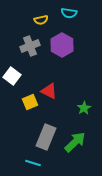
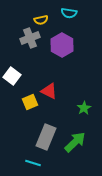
gray cross: moved 8 px up
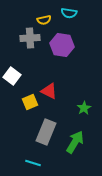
yellow semicircle: moved 3 px right
gray cross: rotated 18 degrees clockwise
purple hexagon: rotated 20 degrees counterclockwise
gray rectangle: moved 5 px up
green arrow: rotated 15 degrees counterclockwise
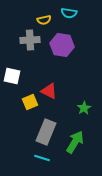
gray cross: moved 2 px down
white square: rotated 24 degrees counterclockwise
cyan line: moved 9 px right, 5 px up
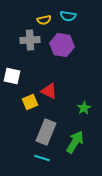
cyan semicircle: moved 1 px left, 3 px down
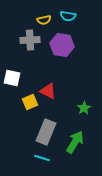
white square: moved 2 px down
red triangle: moved 1 px left
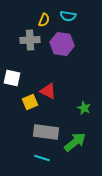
yellow semicircle: rotated 56 degrees counterclockwise
purple hexagon: moved 1 px up
green star: rotated 16 degrees counterclockwise
gray rectangle: rotated 75 degrees clockwise
green arrow: rotated 20 degrees clockwise
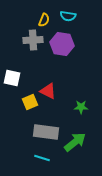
gray cross: moved 3 px right
green star: moved 3 px left, 1 px up; rotated 24 degrees counterclockwise
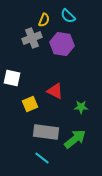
cyan semicircle: rotated 35 degrees clockwise
gray cross: moved 1 px left, 2 px up; rotated 18 degrees counterclockwise
red triangle: moved 7 px right
yellow square: moved 2 px down
green arrow: moved 3 px up
cyan line: rotated 21 degrees clockwise
